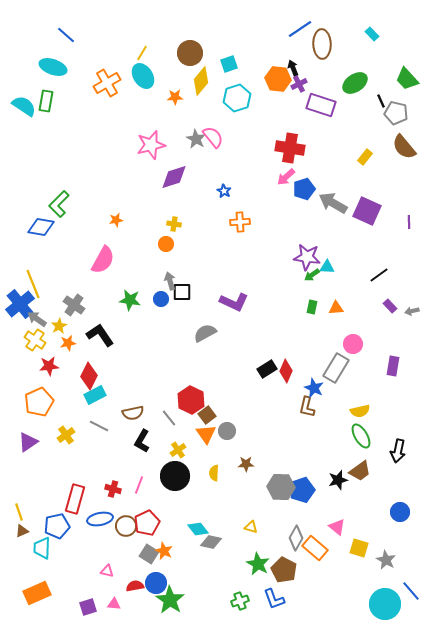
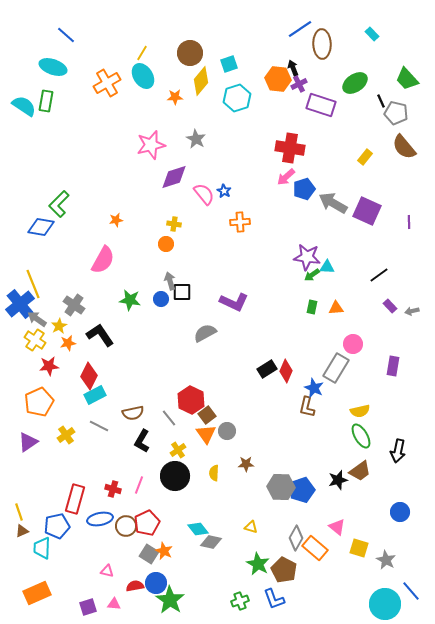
pink semicircle at (213, 137): moved 9 px left, 57 px down
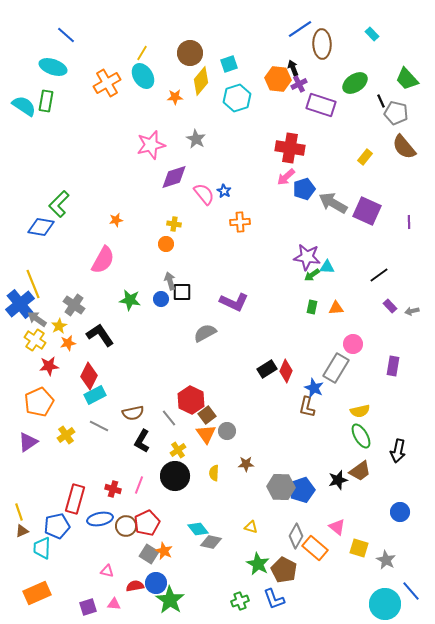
gray diamond at (296, 538): moved 2 px up
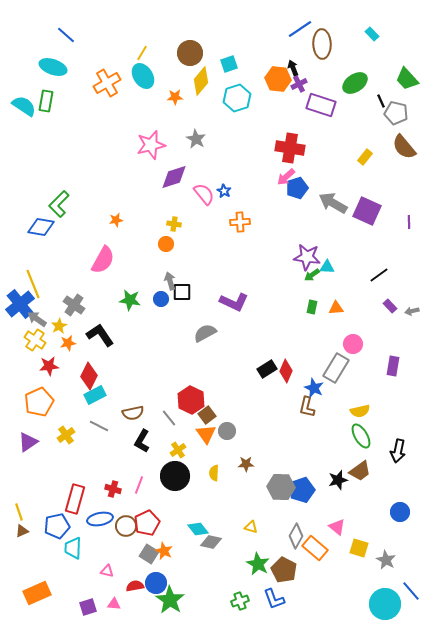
blue pentagon at (304, 189): moved 7 px left, 1 px up
cyan trapezoid at (42, 548): moved 31 px right
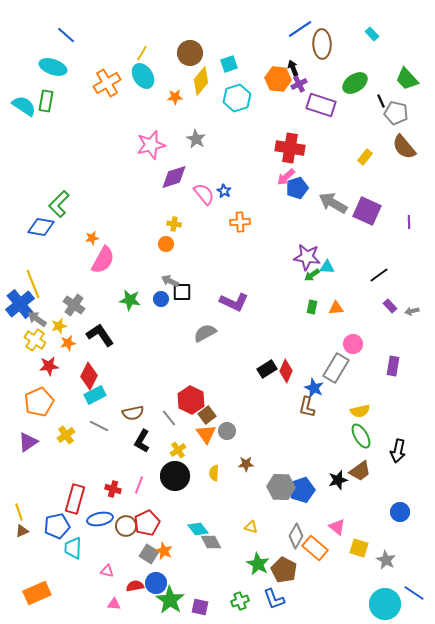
orange star at (116, 220): moved 24 px left, 18 px down
gray arrow at (170, 281): rotated 48 degrees counterclockwise
yellow star at (59, 326): rotated 14 degrees clockwise
gray diamond at (211, 542): rotated 50 degrees clockwise
blue line at (411, 591): moved 3 px right, 2 px down; rotated 15 degrees counterclockwise
purple square at (88, 607): moved 112 px right; rotated 30 degrees clockwise
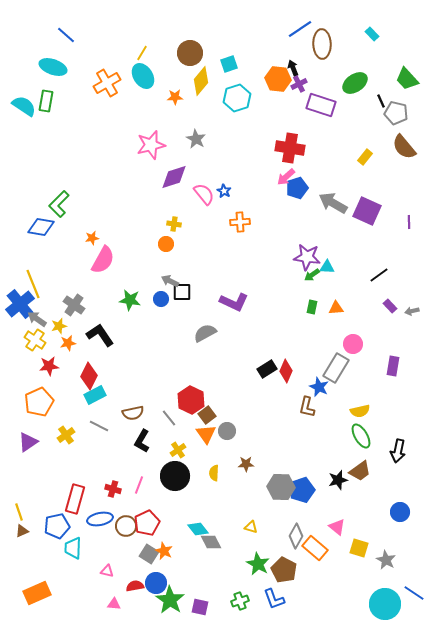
blue star at (314, 388): moved 5 px right, 1 px up
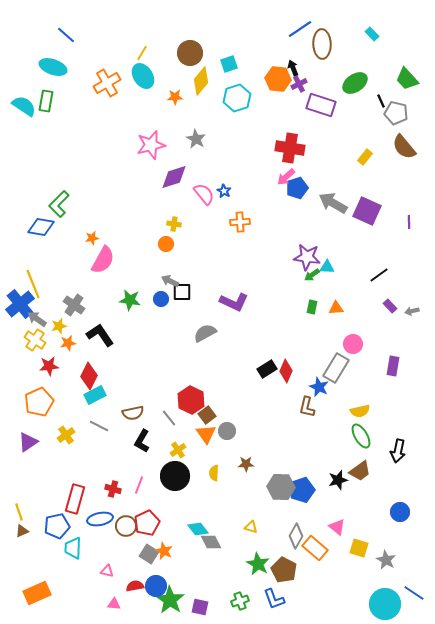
blue circle at (156, 583): moved 3 px down
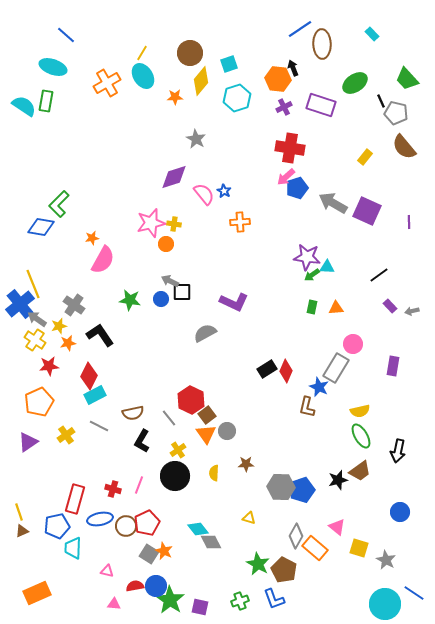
purple cross at (299, 84): moved 15 px left, 23 px down
pink star at (151, 145): moved 78 px down
yellow triangle at (251, 527): moved 2 px left, 9 px up
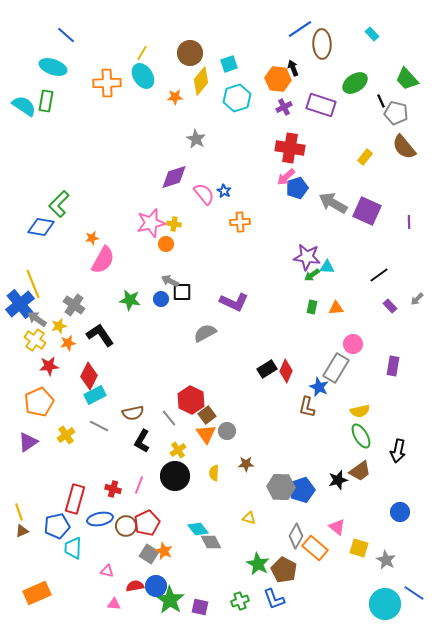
orange cross at (107, 83): rotated 28 degrees clockwise
gray arrow at (412, 311): moved 5 px right, 12 px up; rotated 32 degrees counterclockwise
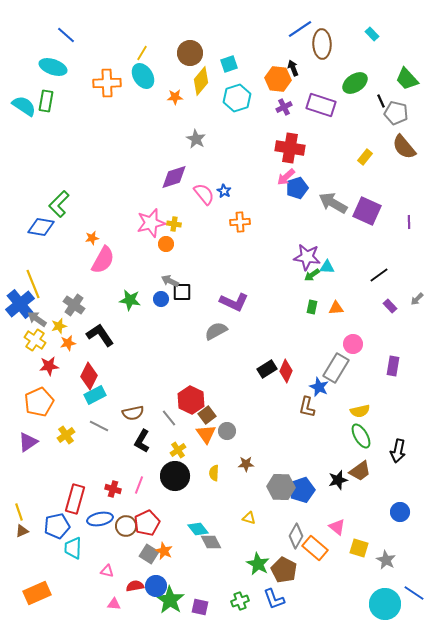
gray semicircle at (205, 333): moved 11 px right, 2 px up
